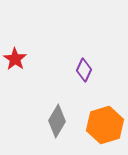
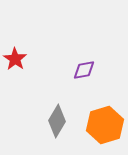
purple diamond: rotated 55 degrees clockwise
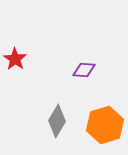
purple diamond: rotated 15 degrees clockwise
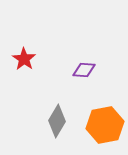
red star: moved 9 px right
orange hexagon: rotated 6 degrees clockwise
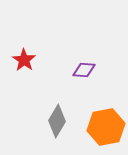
red star: moved 1 px down
orange hexagon: moved 1 px right, 2 px down
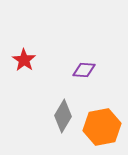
gray diamond: moved 6 px right, 5 px up
orange hexagon: moved 4 px left
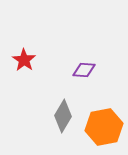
orange hexagon: moved 2 px right
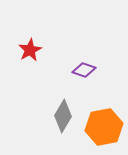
red star: moved 6 px right, 10 px up; rotated 10 degrees clockwise
purple diamond: rotated 15 degrees clockwise
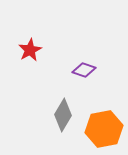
gray diamond: moved 1 px up
orange hexagon: moved 2 px down
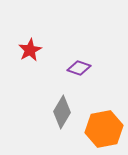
purple diamond: moved 5 px left, 2 px up
gray diamond: moved 1 px left, 3 px up
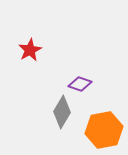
purple diamond: moved 1 px right, 16 px down
orange hexagon: moved 1 px down
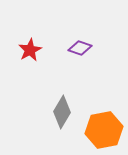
purple diamond: moved 36 px up
